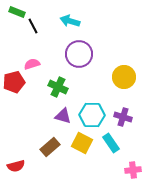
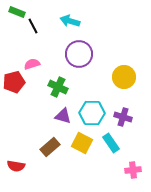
cyan hexagon: moved 2 px up
red semicircle: rotated 24 degrees clockwise
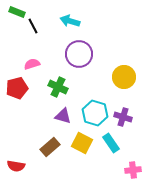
red pentagon: moved 3 px right, 6 px down
cyan hexagon: moved 3 px right; rotated 15 degrees clockwise
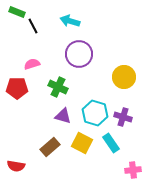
red pentagon: rotated 15 degrees clockwise
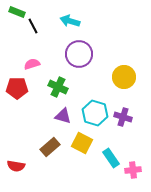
cyan rectangle: moved 15 px down
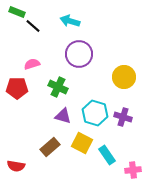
black line: rotated 21 degrees counterclockwise
cyan rectangle: moved 4 px left, 3 px up
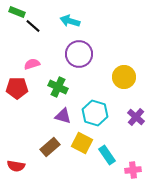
purple cross: moved 13 px right; rotated 24 degrees clockwise
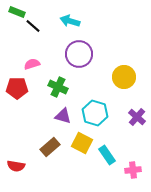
purple cross: moved 1 px right
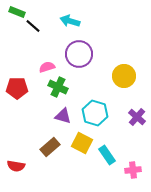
pink semicircle: moved 15 px right, 3 px down
yellow circle: moved 1 px up
